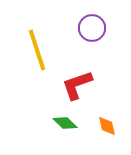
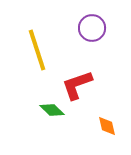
green diamond: moved 13 px left, 13 px up
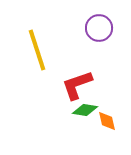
purple circle: moved 7 px right
green diamond: moved 33 px right; rotated 35 degrees counterclockwise
orange diamond: moved 5 px up
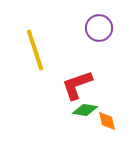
yellow line: moved 2 px left
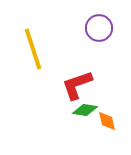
yellow line: moved 2 px left, 1 px up
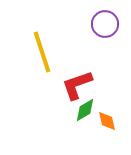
purple circle: moved 6 px right, 4 px up
yellow line: moved 9 px right, 3 px down
green diamond: rotated 40 degrees counterclockwise
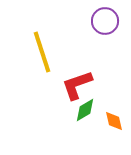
purple circle: moved 3 px up
orange diamond: moved 7 px right
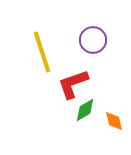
purple circle: moved 12 px left, 19 px down
red L-shape: moved 4 px left, 1 px up
